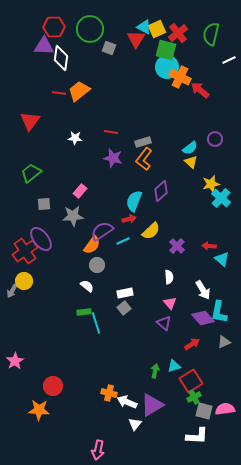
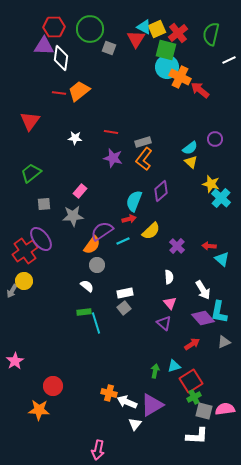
yellow star at (211, 184): rotated 30 degrees clockwise
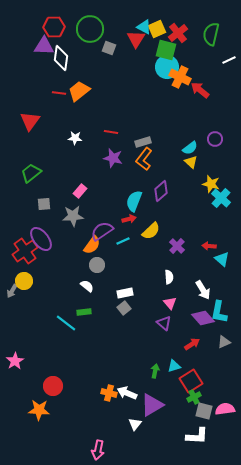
cyan line at (96, 323): moved 30 px left; rotated 35 degrees counterclockwise
white arrow at (127, 402): moved 9 px up
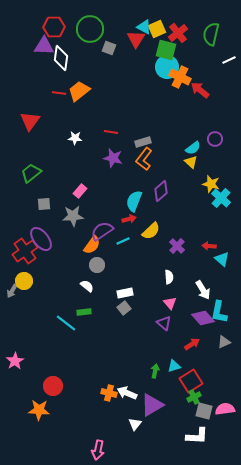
cyan semicircle at (190, 148): moved 3 px right
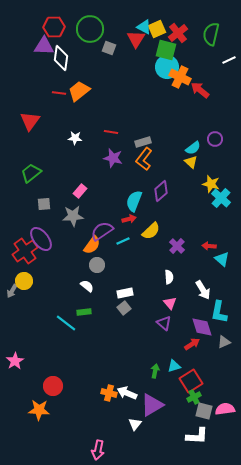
purple diamond at (203, 318): moved 1 px left, 9 px down; rotated 25 degrees clockwise
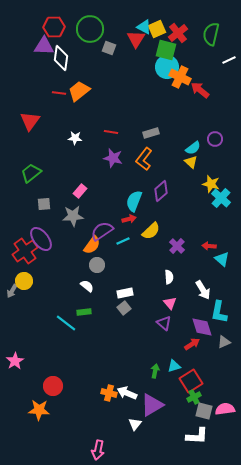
gray rectangle at (143, 142): moved 8 px right, 9 px up
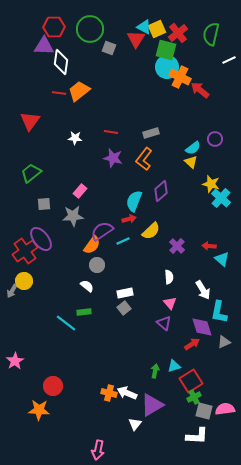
white diamond at (61, 58): moved 4 px down
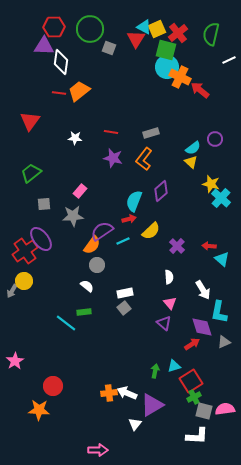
orange cross at (109, 393): rotated 21 degrees counterclockwise
pink arrow at (98, 450): rotated 102 degrees counterclockwise
